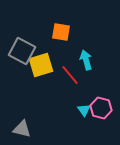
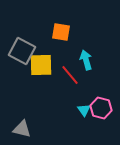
yellow square: rotated 15 degrees clockwise
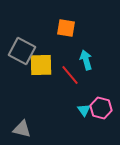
orange square: moved 5 px right, 4 px up
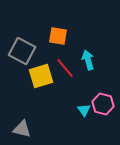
orange square: moved 8 px left, 8 px down
cyan arrow: moved 2 px right
yellow square: moved 11 px down; rotated 15 degrees counterclockwise
red line: moved 5 px left, 7 px up
pink hexagon: moved 2 px right, 4 px up
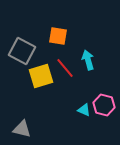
pink hexagon: moved 1 px right, 1 px down
cyan triangle: rotated 32 degrees counterclockwise
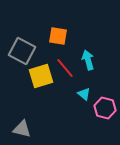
pink hexagon: moved 1 px right, 3 px down
cyan triangle: moved 16 px up; rotated 16 degrees clockwise
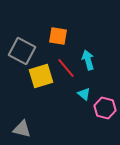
red line: moved 1 px right
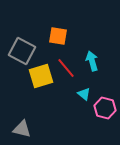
cyan arrow: moved 4 px right, 1 px down
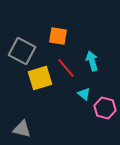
yellow square: moved 1 px left, 2 px down
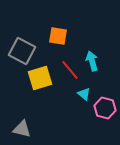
red line: moved 4 px right, 2 px down
